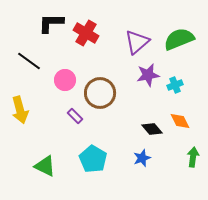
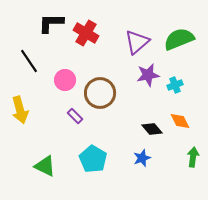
black line: rotated 20 degrees clockwise
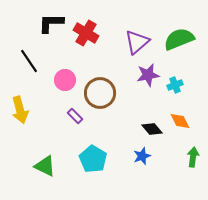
blue star: moved 2 px up
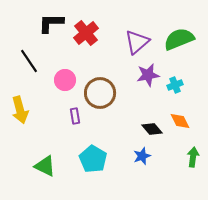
red cross: rotated 20 degrees clockwise
purple rectangle: rotated 35 degrees clockwise
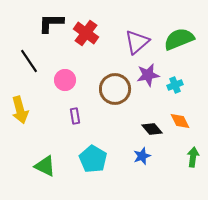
red cross: rotated 15 degrees counterclockwise
brown circle: moved 15 px right, 4 px up
